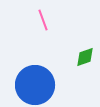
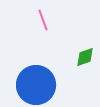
blue circle: moved 1 px right
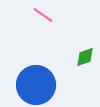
pink line: moved 5 px up; rotated 35 degrees counterclockwise
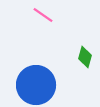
green diamond: rotated 55 degrees counterclockwise
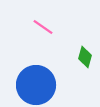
pink line: moved 12 px down
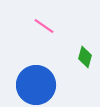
pink line: moved 1 px right, 1 px up
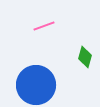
pink line: rotated 55 degrees counterclockwise
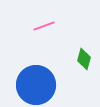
green diamond: moved 1 px left, 2 px down
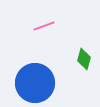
blue circle: moved 1 px left, 2 px up
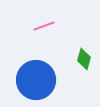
blue circle: moved 1 px right, 3 px up
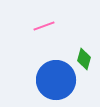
blue circle: moved 20 px right
